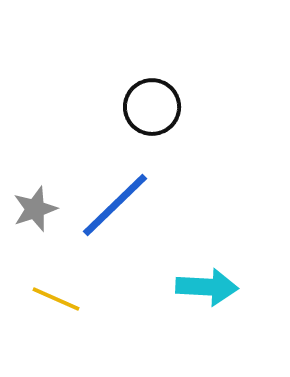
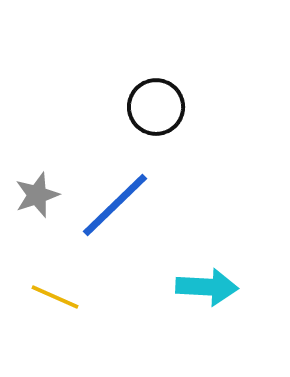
black circle: moved 4 px right
gray star: moved 2 px right, 14 px up
yellow line: moved 1 px left, 2 px up
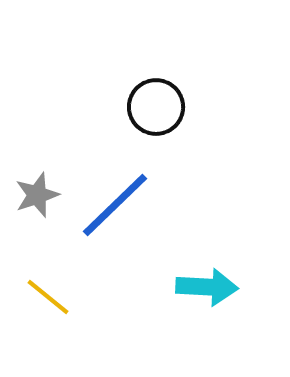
yellow line: moved 7 px left; rotated 15 degrees clockwise
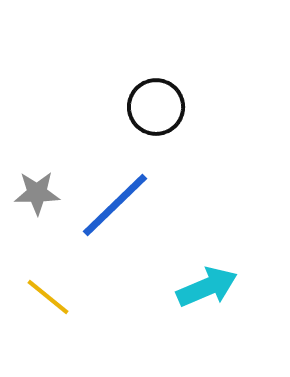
gray star: moved 2 px up; rotated 18 degrees clockwise
cyan arrow: rotated 26 degrees counterclockwise
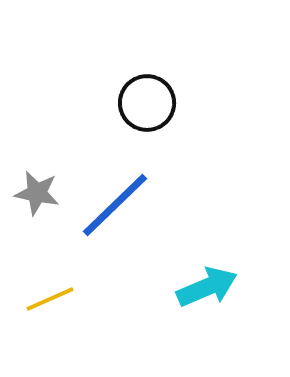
black circle: moved 9 px left, 4 px up
gray star: rotated 12 degrees clockwise
yellow line: moved 2 px right, 2 px down; rotated 63 degrees counterclockwise
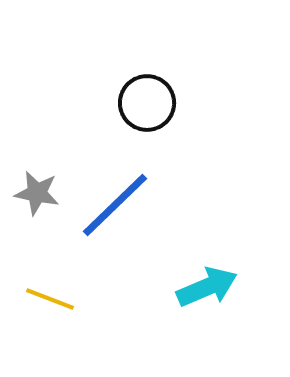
yellow line: rotated 45 degrees clockwise
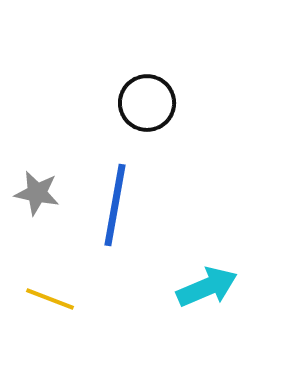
blue line: rotated 36 degrees counterclockwise
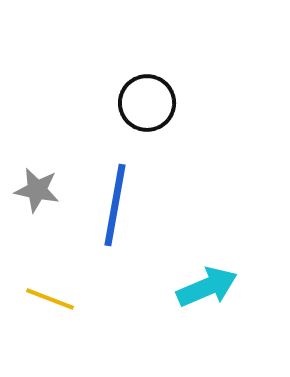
gray star: moved 3 px up
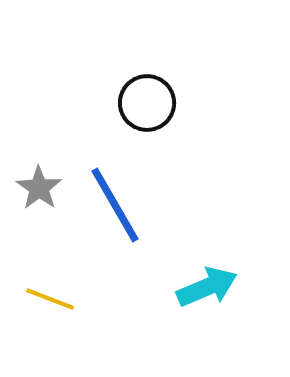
gray star: moved 2 px right, 2 px up; rotated 24 degrees clockwise
blue line: rotated 40 degrees counterclockwise
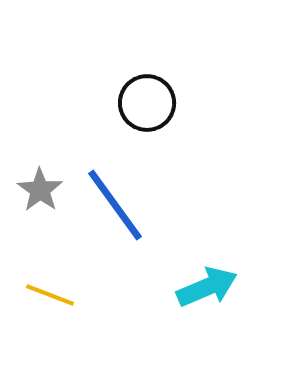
gray star: moved 1 px right, 2 px down
blue line: rotated 6 degrees counterclockwise
yellow line: moved 4 px up
